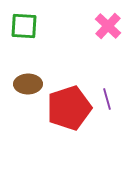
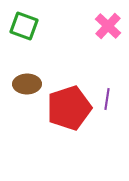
green square: rotated 16 degrees clockwise
brown ellipse: moved 1 px left
purple line: rotated 25 degrees clockwise
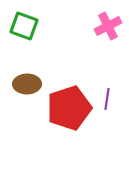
pink cross: rotated 20 degrees clockwise
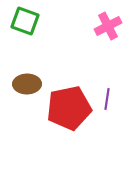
green square: moved 1 px right, 5 px up
red pentagon: rotated 6 degrees clockwise
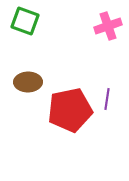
pink cross: rotated 8 degrees clockwise
brown ellipse: moved 1 px right, 2 px up
red pentagon: moved 1 px right, 2 px down
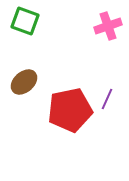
brown ellipse: moved 4 px left; rotated 40 degrees counterclockwise
purple line: rotated 15 degrees clockwise
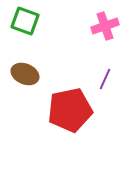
pink cross: moved 3 px left
brown ellipse: moved 1 px right, 8 px up; rotated 64 degrees clockwise
purple line: moved 2 px left, 20 px up
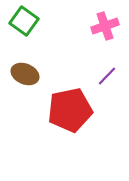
green square: moved 1 px left; rotated 16 degrees clockwise
purple line: moved 2 px right, 3 px up; rotated 20 degrees clockwise
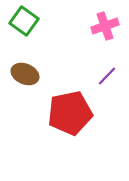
red pentagon: moved 3 px down
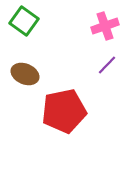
purple line: moved 11 px up
red pentagon: moved 6 px left, 2 px up
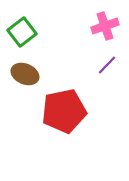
green square: moved 2 px left, 11 px down; rotated 16 degrees clockwise
